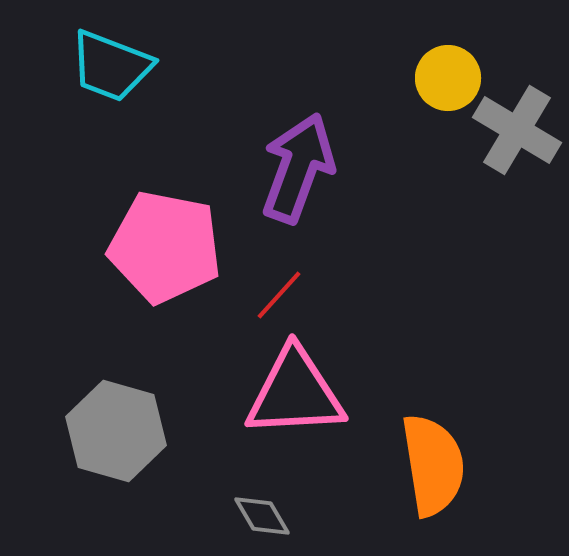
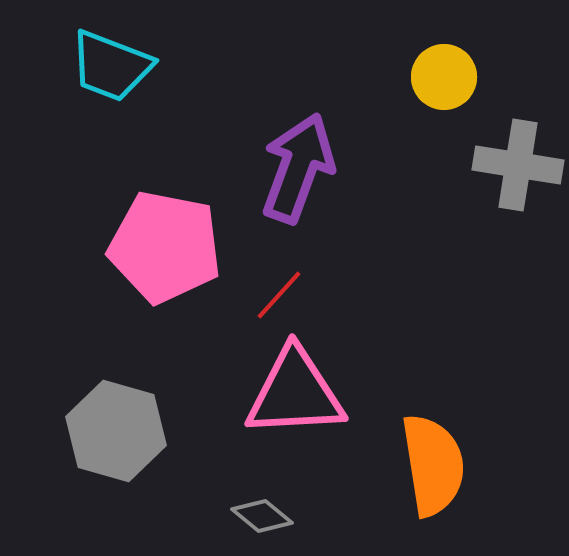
yellow circle: moved 4 px left, 1 px up
gray cross: moved 1 px right, 35 px down; rotated 22 degrees counterclockwise
gray diamond: rotated 20 degrees counterclockwise
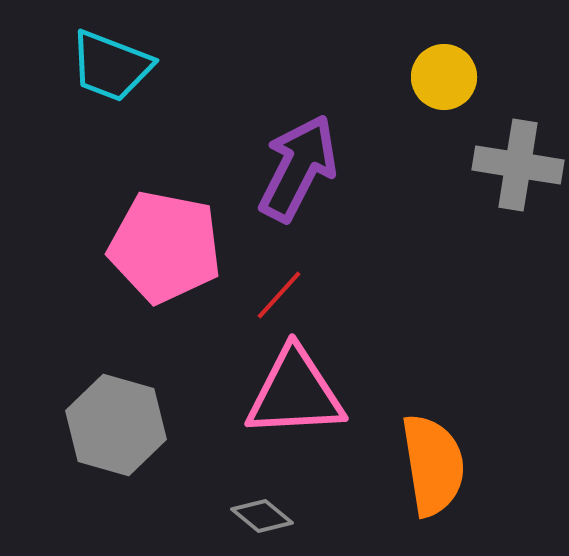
purple arrow: rotated 7 degrees clockwise
gray hexagon: moved 6 px up
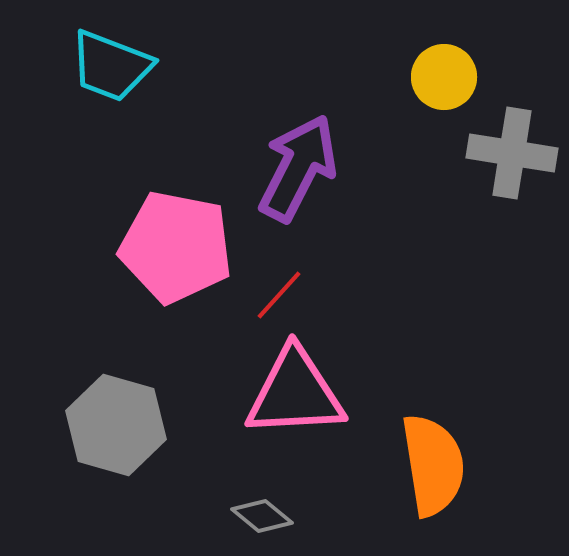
gray cross: moved 6 px left, 12 px up
pink pentagon: moved 11 px right
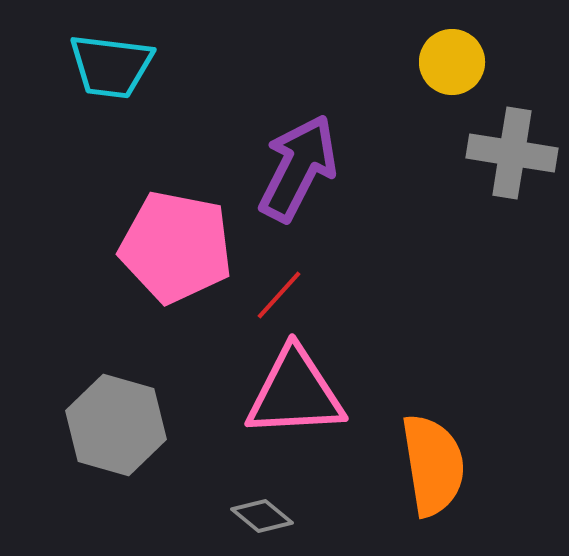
cyan trapezoid: rotated 14 degrees counterclockwise
yellow circle: moved 8 px right, 15 px up
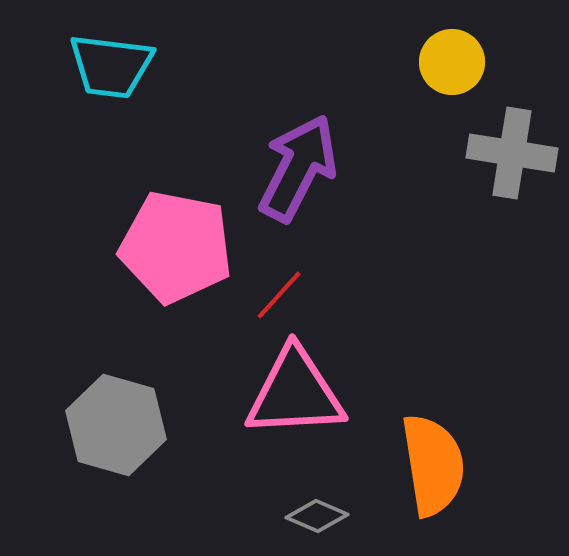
gray diamond: moved 55 px right; rotated 16 degrees counterclockwise
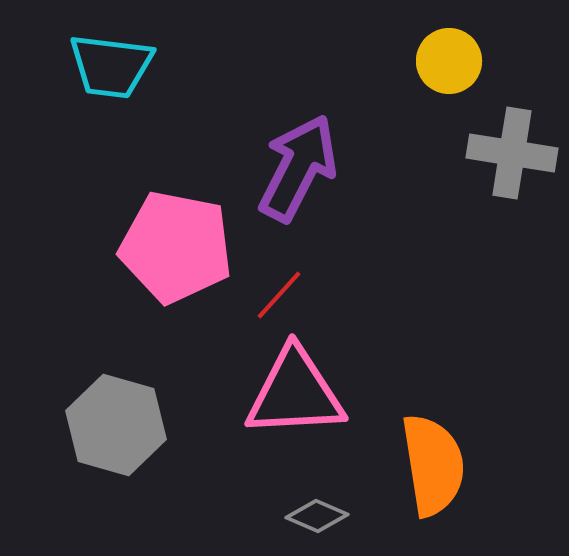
yellow circle: moved 3 px left, 1 px up
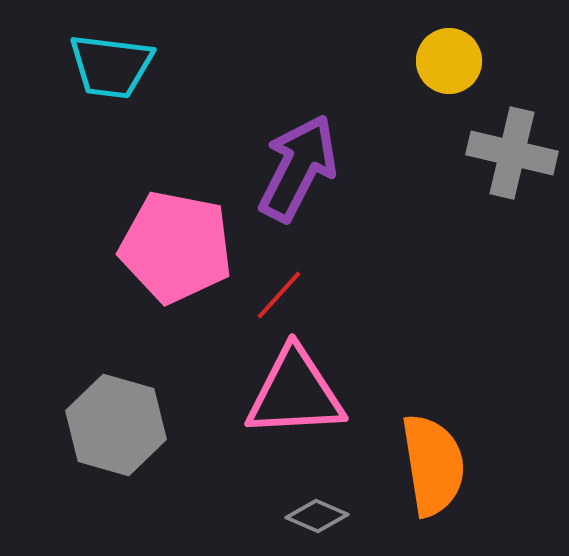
gray cross: rotated 4 degrees clockwise
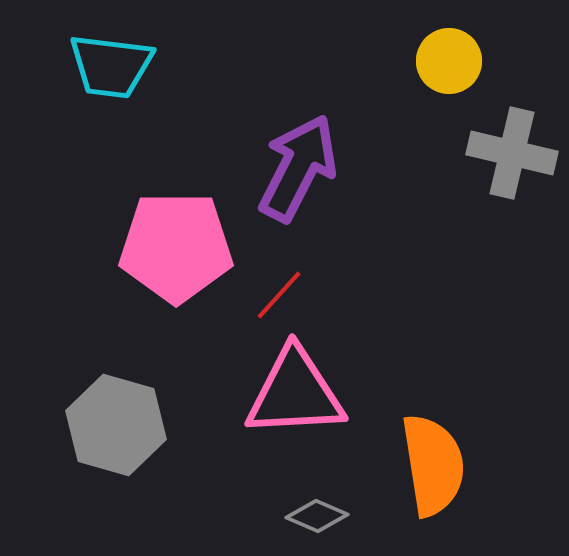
pink pentagon: rotated 11 degrees counterclockwise
